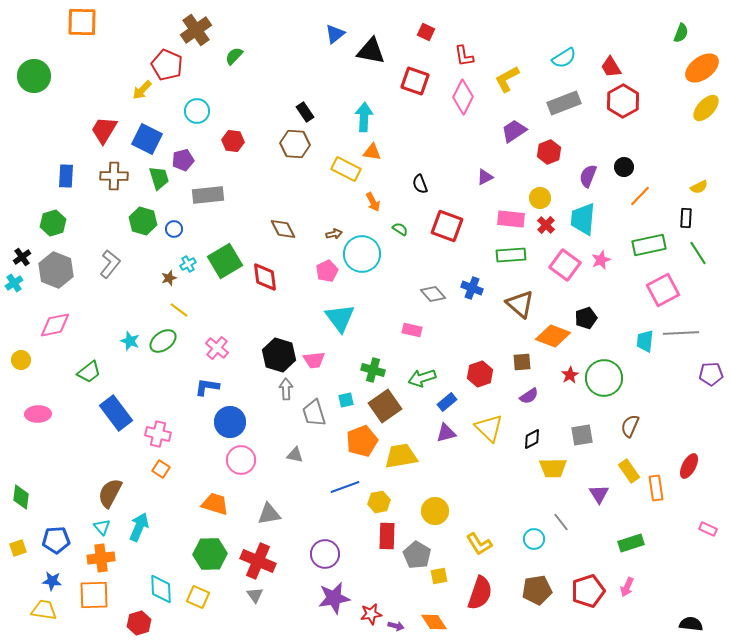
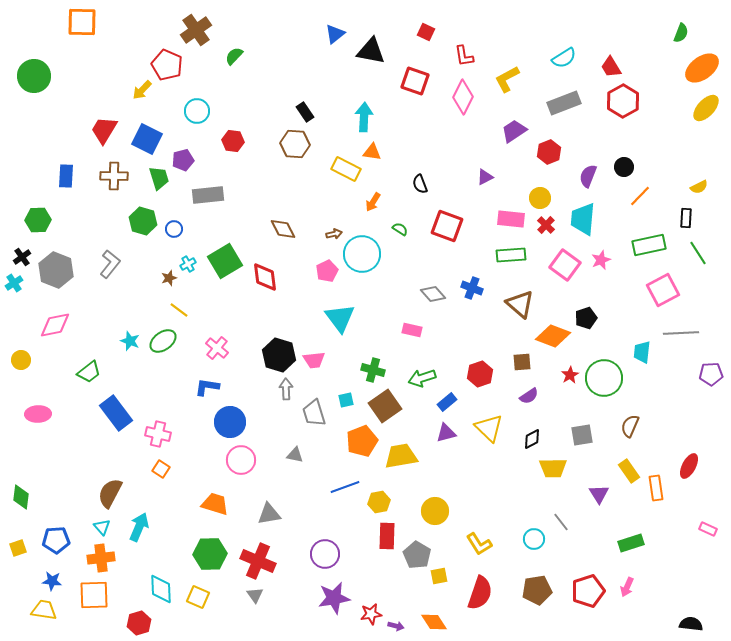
orange arrow at (373, 202): rotated 60 degrees clockwise
green hexagon at (53, 223): moved 15 px left, 3 px up; rotated 15 degrees clockwise
cyan trapezoid at (645, 341): moved 3 px left, 11 px down
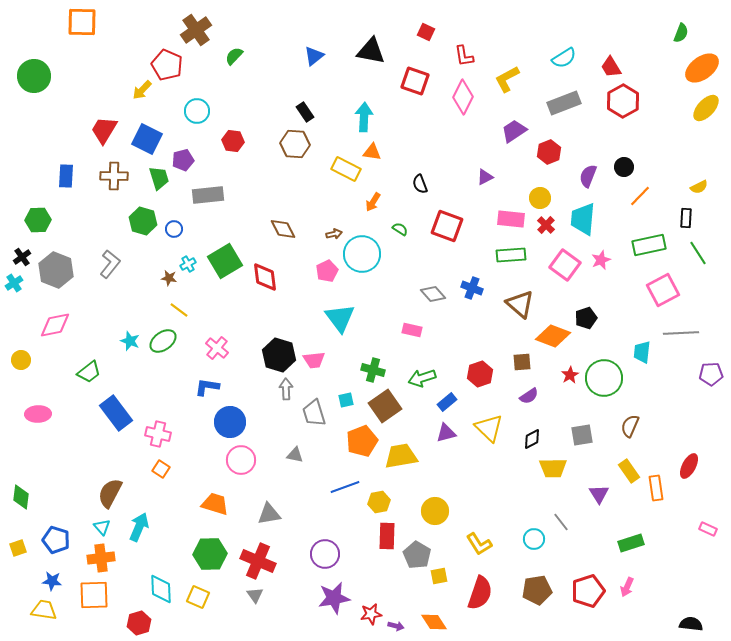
blue triangle at (335, 34): moved 21 px left, 22 px down
brown star at (169, 278): rotated 28 degrees clockwise
blue pentagon at (56, 540): rotated 20 degrees clockwise
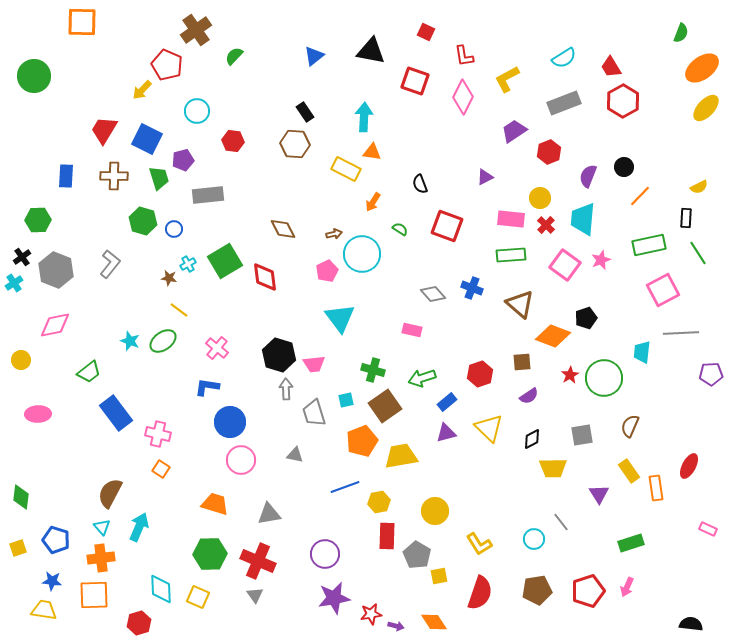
pink trapezoid at (314, 360): moved 4 px down
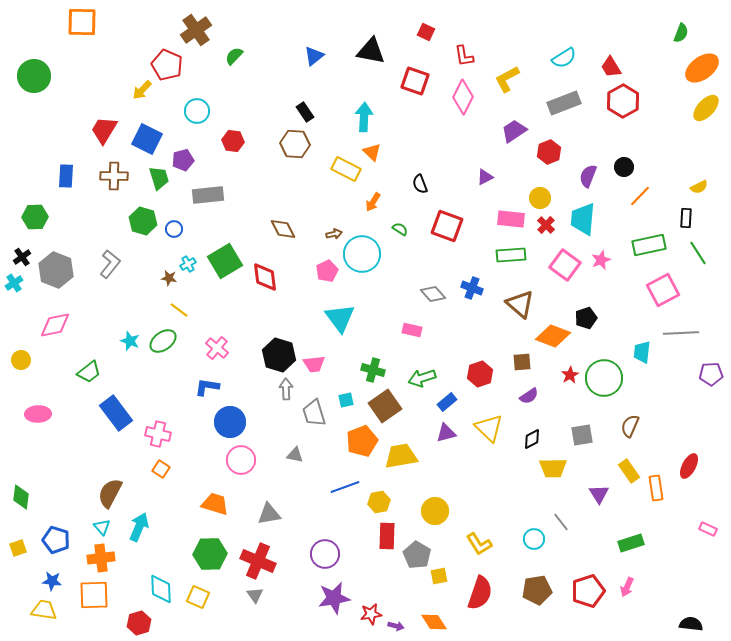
orange triangle at (372, 152): rotated 36 degrees clockwise
green hexagon at (38, 220): moved 3 px left, 3 px up
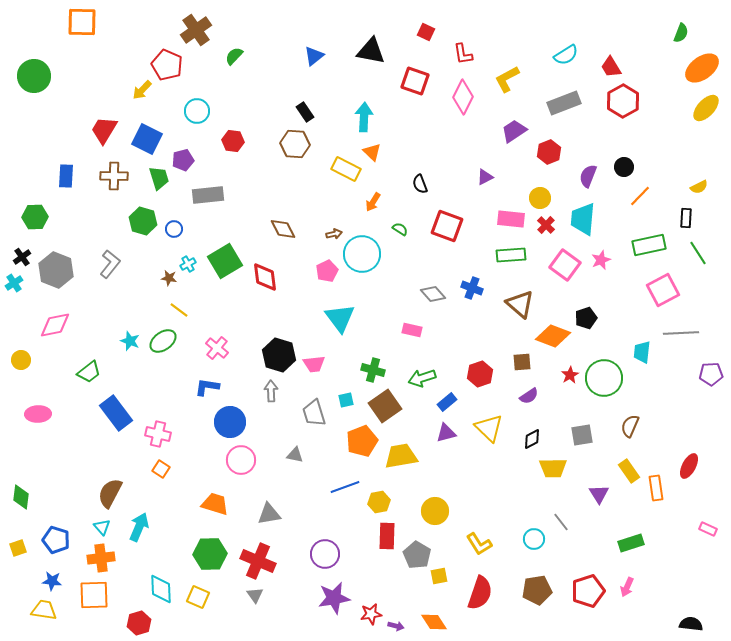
red L-shape at (464, 56): moved 1 px left, 2 px up
cyan semicircle at (564, 58): moved 2 px right, 3 px up
gray arrow at (286, 389): moved 15 px left, 2 px down
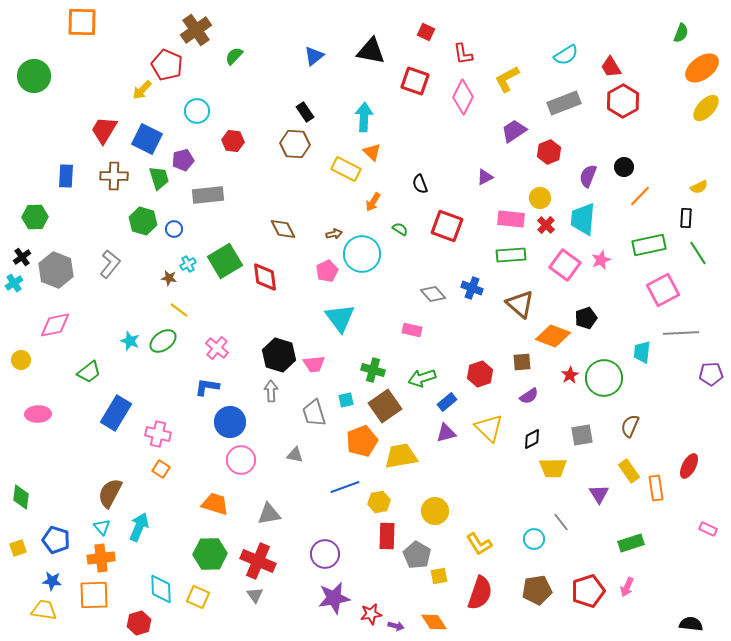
blue rectangle at (116, 413): rotated 68 degrees clockwise
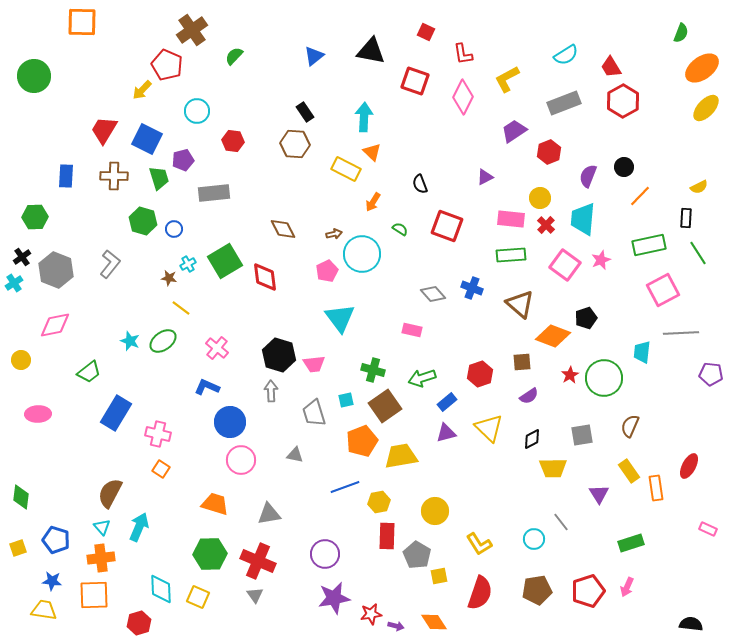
brown cross at (196, 30): moved 4 px left
gray rectangle at (208, 195): moved 6 px right, 2 px up
yellow line at (179, 310): moved 2 px right, 2 px up
purple pentagon at (711, 374): rotated 10 degrees clockwise
blue L-shape at (207, 387): rotated 15 degrees clockwise
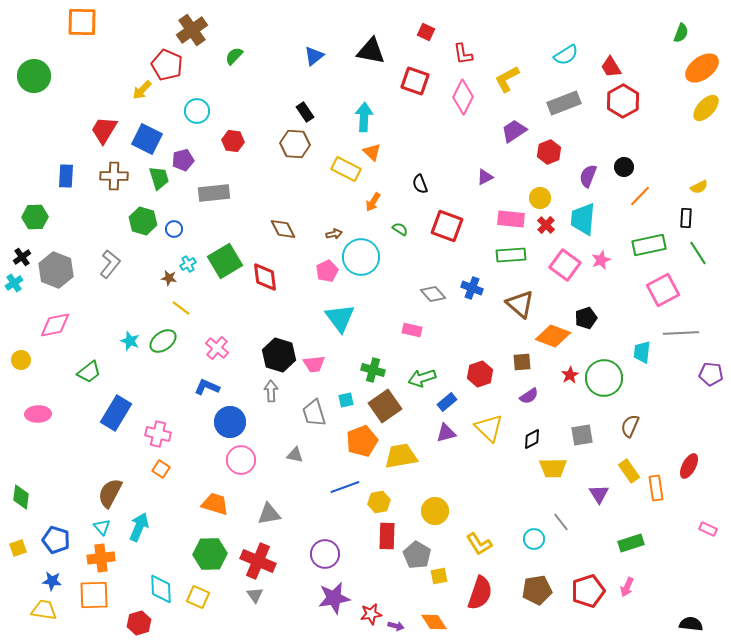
cyan circle at (362, 254): moved 1 px left, 3 px down
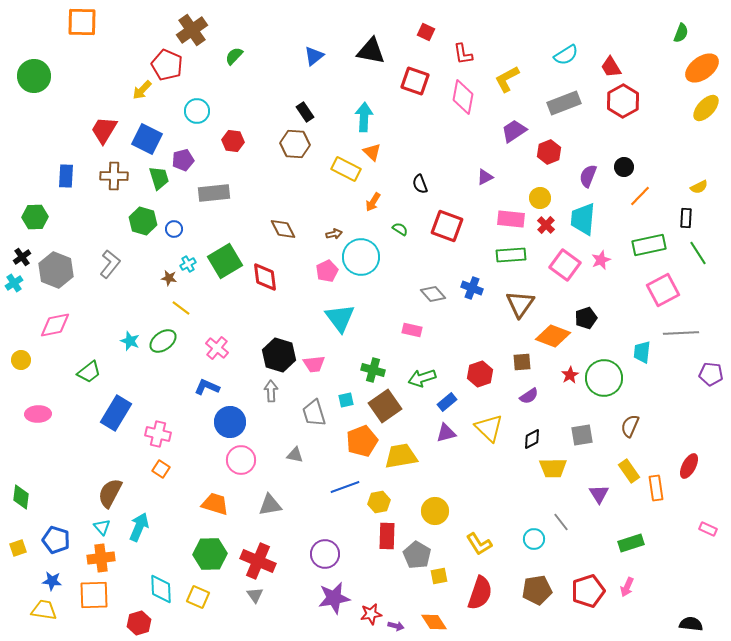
pink diamond at (463, 97): rotated 16 degrees counterclockwise
brown triangle at (520, 304): rotated 24 degrees clockwise
gray triangle at (269, 514): moved 1 px right, 9 px up
